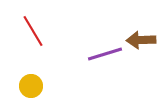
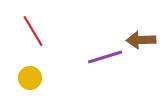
purple line: moved 3 px down
yellow circle: moved 1 px left, 8 px up
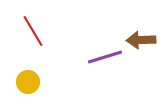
yellow circle: moved 2 px left, 4 px down
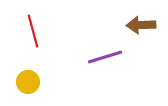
red line: rotated 16 degrees clockwise
brown arrow: moved 15 px up
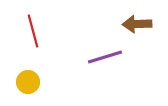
brown arrow: moved 4 px left, 1 px up
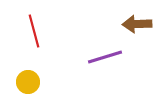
red line: moved 1 px right
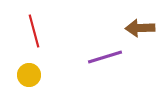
brown arrow: moved 3 px right, 4 px down
yellow circle: moved 1 px right, 7 px up
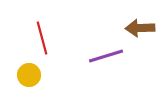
red line: moved 8 px right, 7 px down
purple line: moved 1 px right, 1 px up
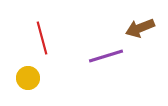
brown arrow: rotated 20 degrees counterclockwise
yellow circle: moved 1 px left, 3 px down
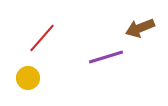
red line: rotated 56 degrees clockwise
purple line: moved 1 px down
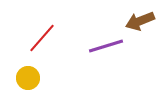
brown arrow: moved 7 px up
purple line: moved 11 px up
